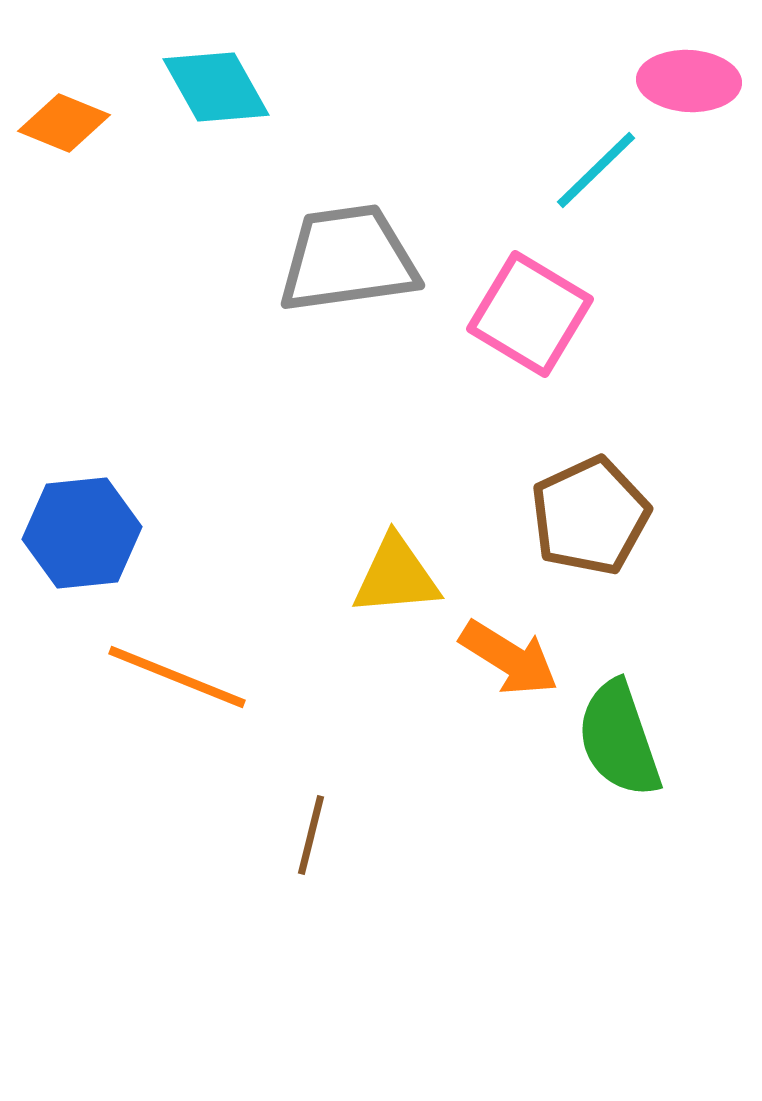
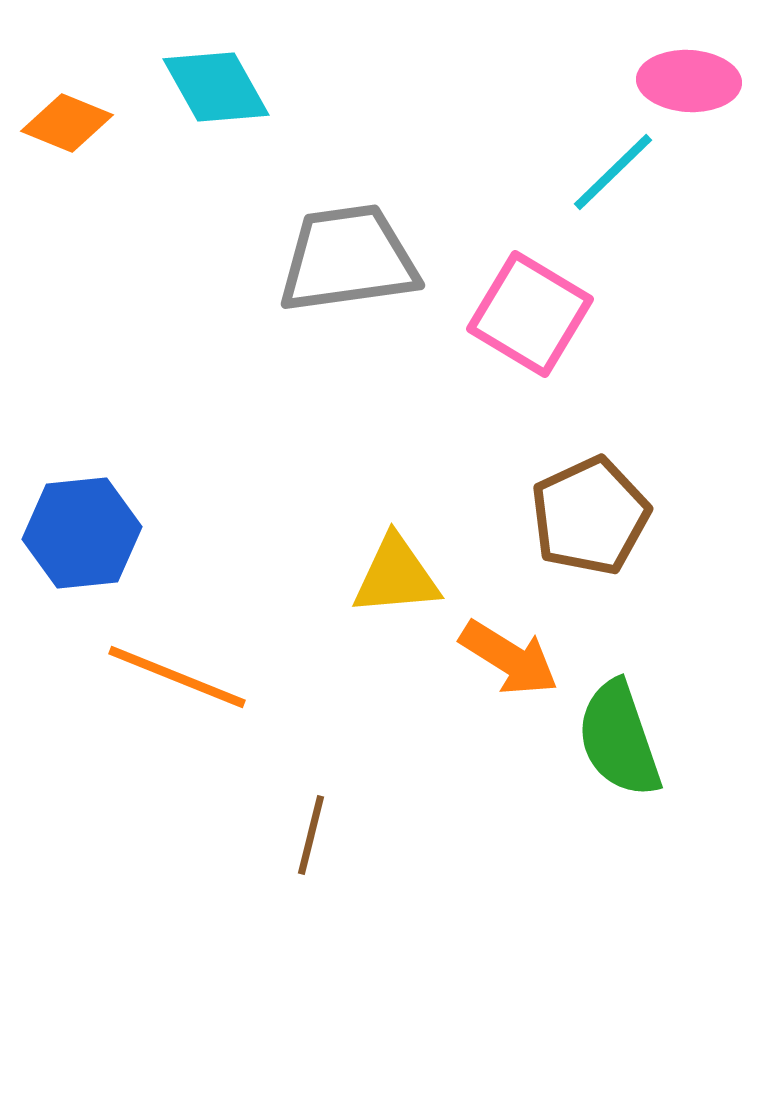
orange diamond: moved 3 px right
cyan line: moved 17 px right, 2 px down
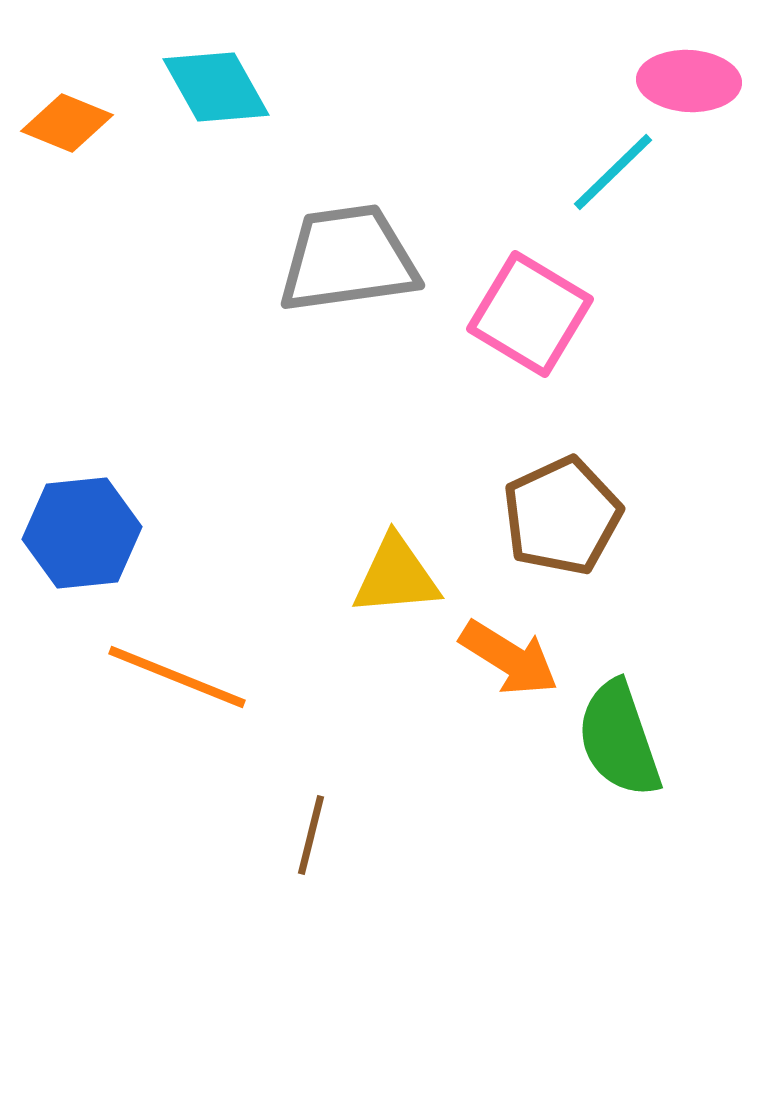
brown pentagon: moved 28 px left
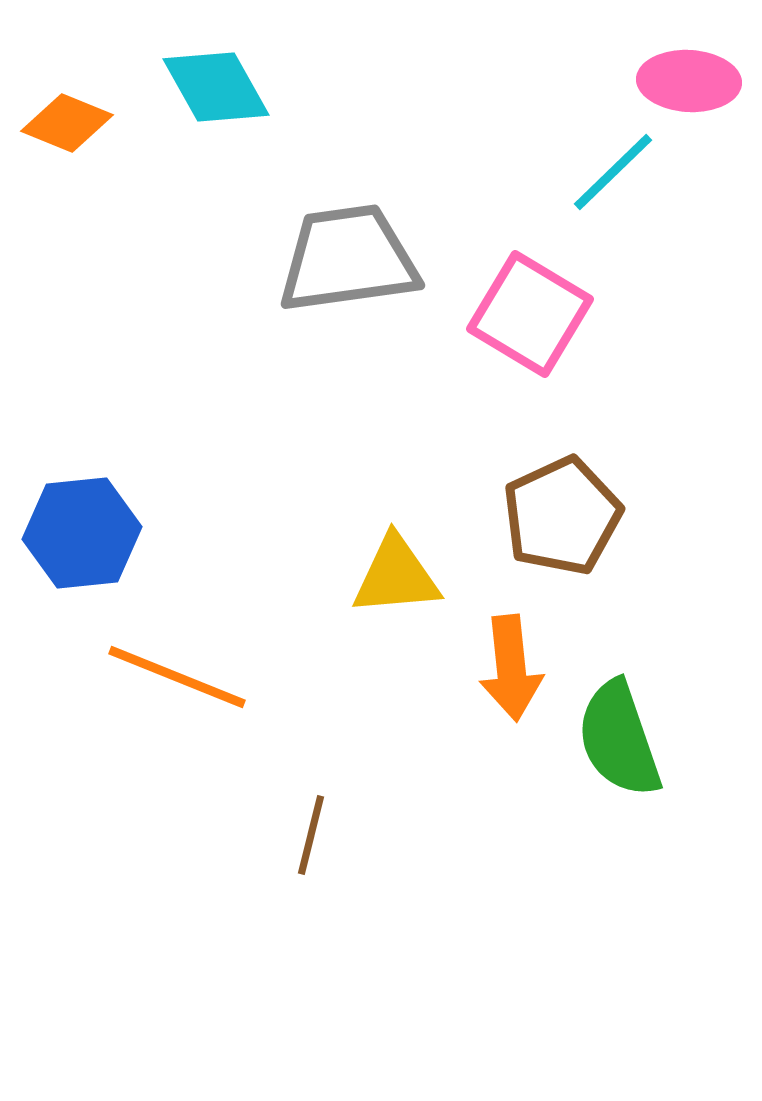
orange arrow: moved 2 px right, 10 px down; rotated 52 degrees clockwise
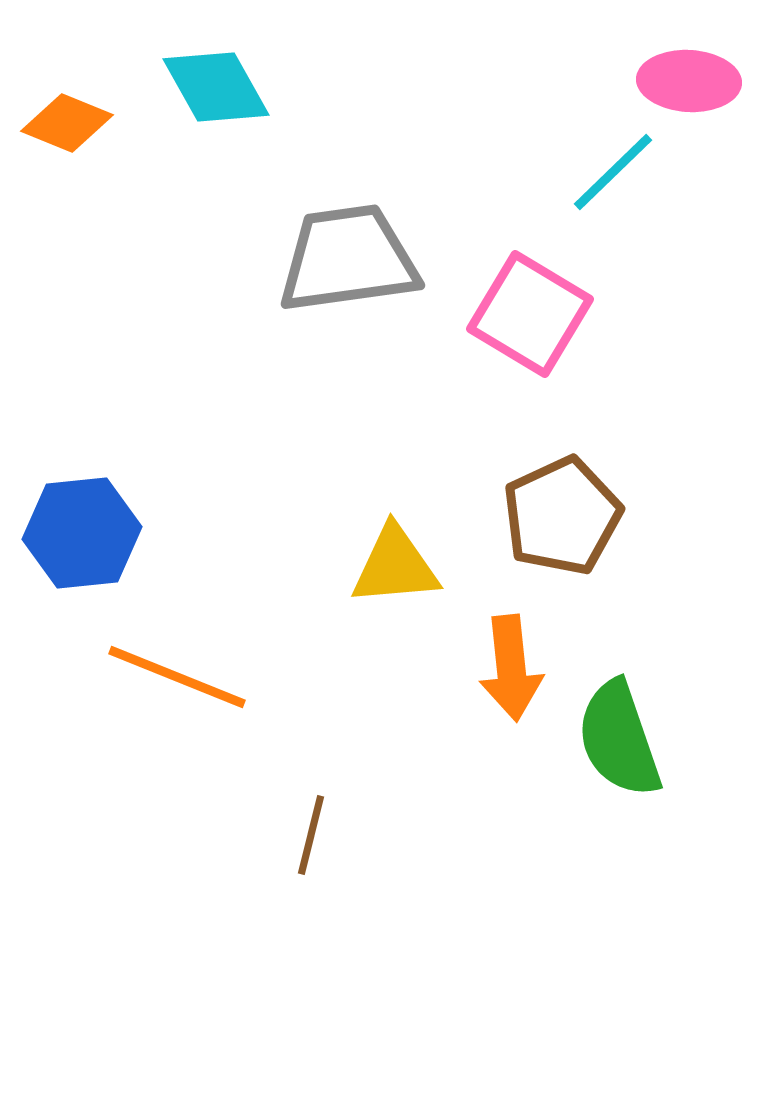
yellow triangle: moved 1 px left, 10 px up
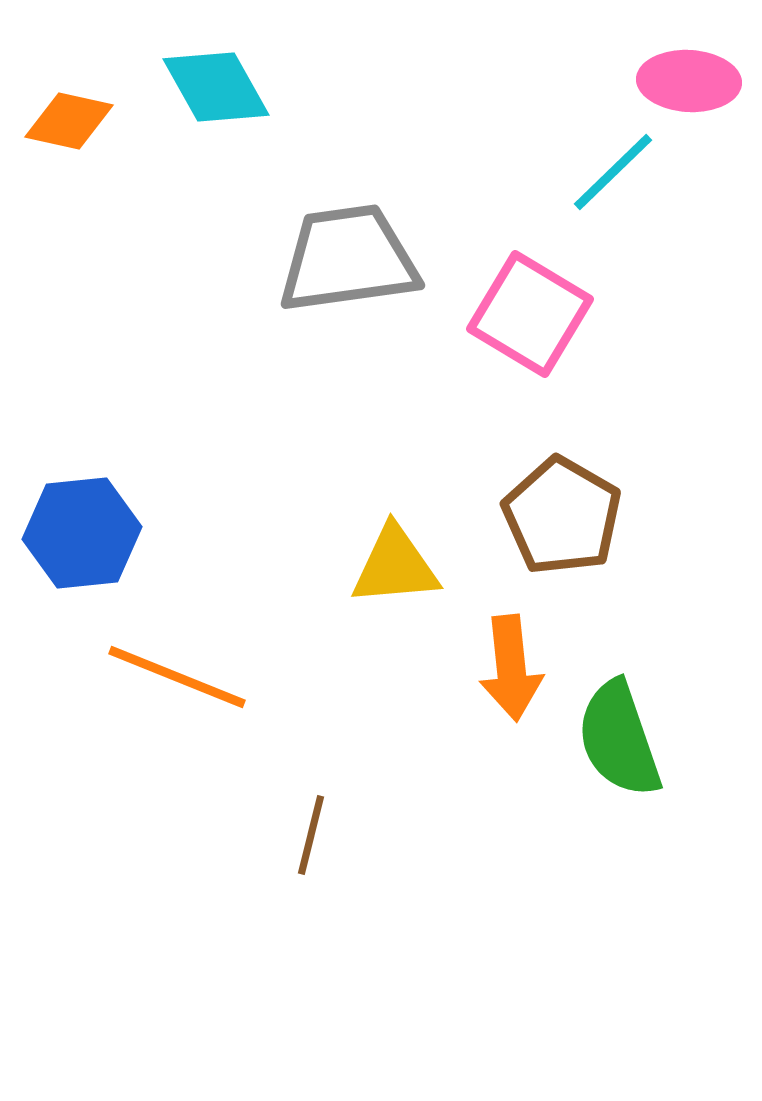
orange diamond: moved 2 px right, 2 px up; rotated 10 degrees counterclockwise
brown pentagon: rotated 17 degrees counterclockwise
